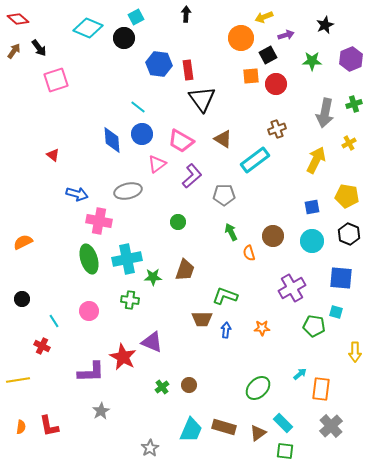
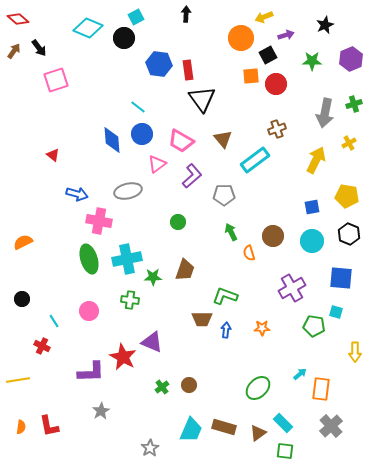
brown triangle at (223, 139): rotated 18 degrees clockwise
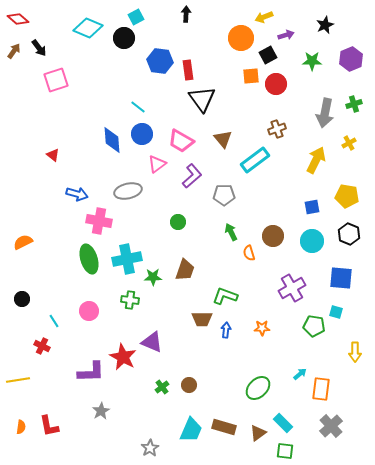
blue hexagon at (159, 64): moved 1 px right, 3 px up
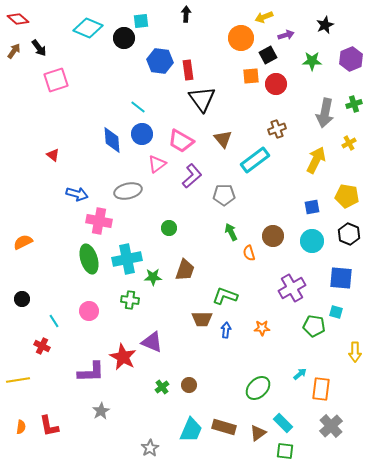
cyan square at (136, 17): moved 5 px right, 4 px down; rotated 21 degrees clockwise
green circle at (178, 222): moved 9 px left, 6 px down
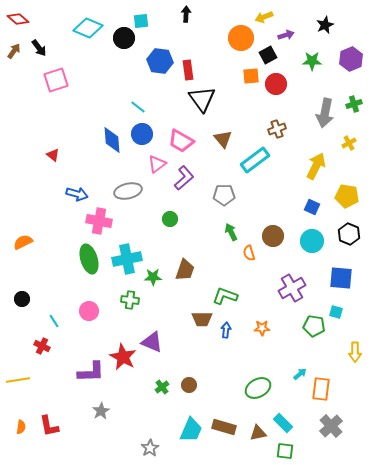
yellow arrow at (316, 160): moved 6 px down
purple L-shape at (192, 176): moved 8 px left, 2 px down
blue square at (312, 207): rotated 35 degrees clockwise
green circle at (169, 228): moved 1 px right, 9 px up
green ellipse at (258, 388): rotated 15 degrees clockwise
brown triangle at (258, 433): rotated 24 degrees clockwise
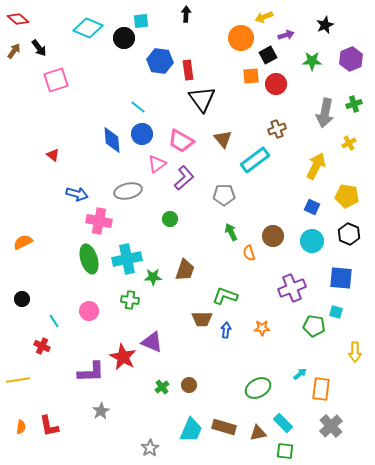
purple cross at (292, 288): rotated 8 degrees clockwise
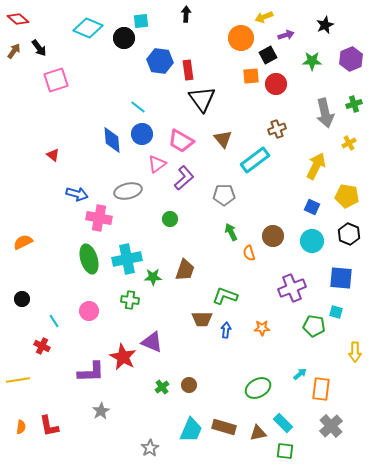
gray arrow at (325, 113): rotated 24 degrees counterclockwise
pink cross at (99, 221): moved 3 px up
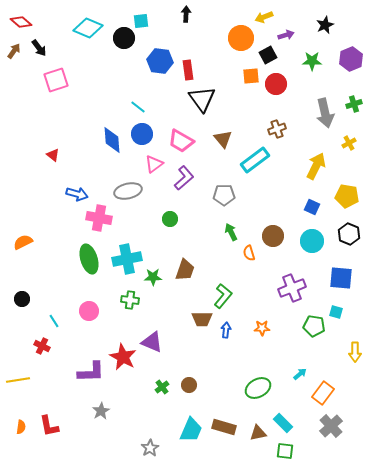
red diamond at (18, 19): moved 3 px right, 3 px down
pink triangle at (157, 164): moved 3 px left
green L-shape at (225, 296): moved 2 px left; rotated 110 degrees clockwise
orange rectangle at (321, 389): moved 2 px right, 4 px down; rotated 30 degrees clockwise
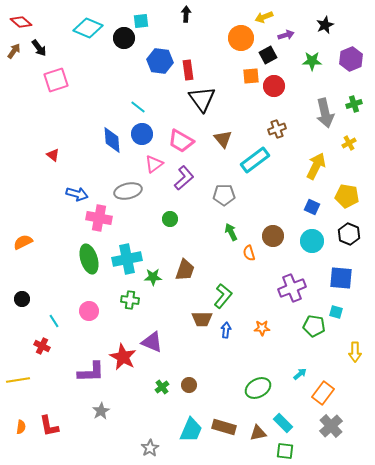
red circle at (276, 84): moved 2 px left, 2 px down
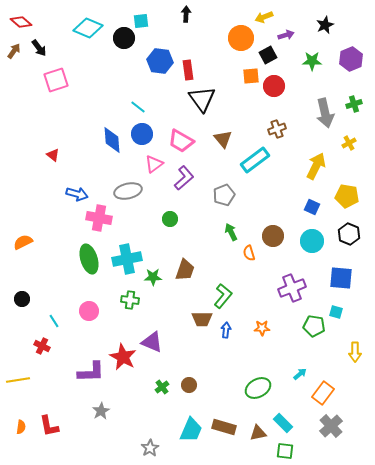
gray pentagon at (224, 195): rotated 20 degrees counterclockwise
